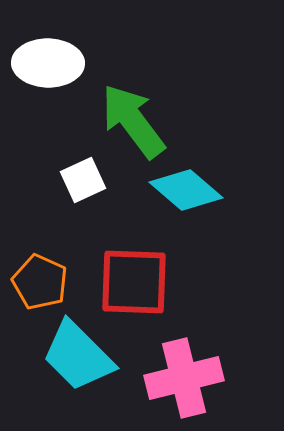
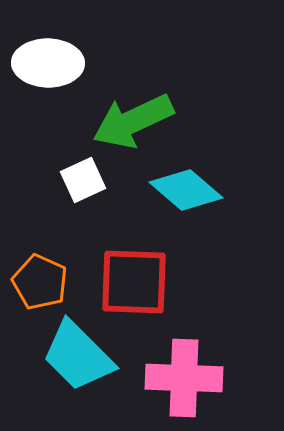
green arrow: rotated 78 degrees counterclockwise
pink cross: rotated 16 degrees clockwise
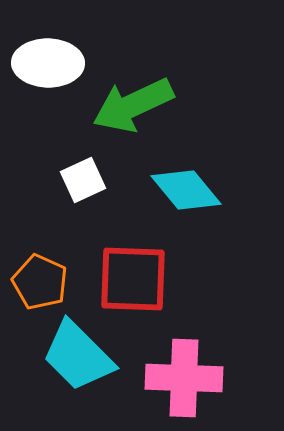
green arrow: moved 16 px up
cyan diamond: rotated 10 degrees clockwise
red square: moved 1 px left, 3 px up
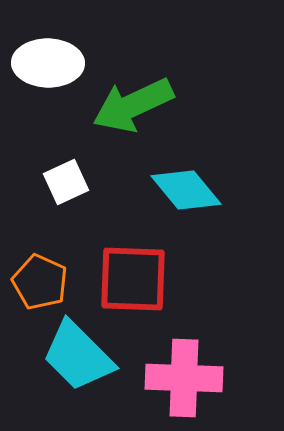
white square: moved 17 px left, 2 px down
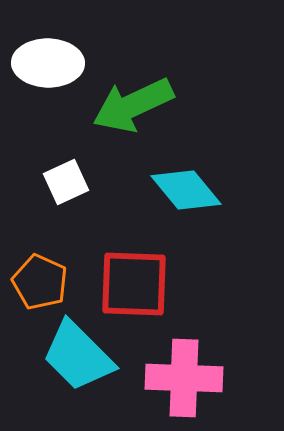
red square: moved 1 px right, 5 px down
